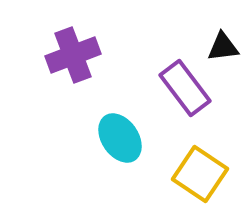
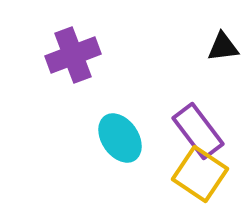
purple rectangle: moved 13 px right, 43 px down
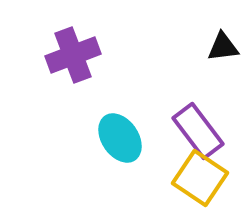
yellow square: moved 4 px down
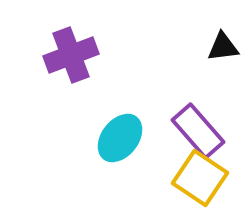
purple cross: moved 2 px left
purple rectangle: rotated 4 degrees counterclockwise
cyan ellipse: rotated 72 degrees clockwise
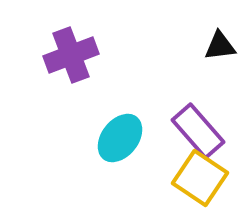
black triangle: moved 3 px left, 1 px up
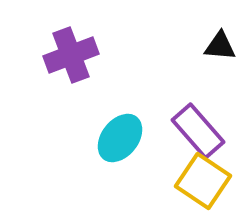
black triangle: rotated 12 degrees clockwise
yellow square: moved 3 px right, 3 px down
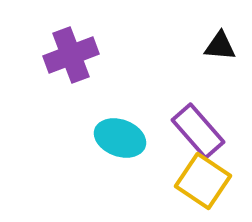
cyan ellipse: rotated 72 degrees clockwise
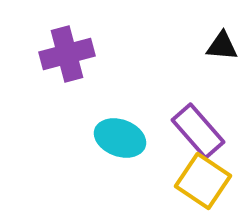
black triangle: moved 2 px right
purple cross: moved 4 px left, 1 px up; rotated 6 degrees clockwise
